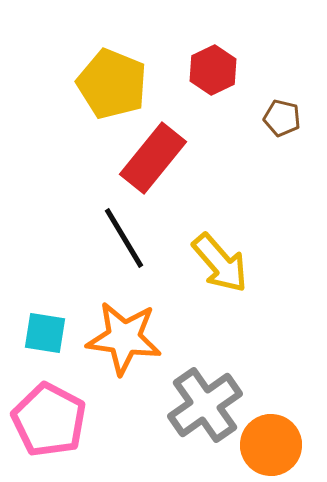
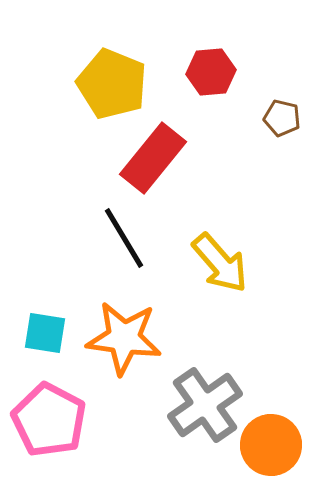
red hexagon: moved 2 px left, 2 px down; rotated 21 degrees clockwise
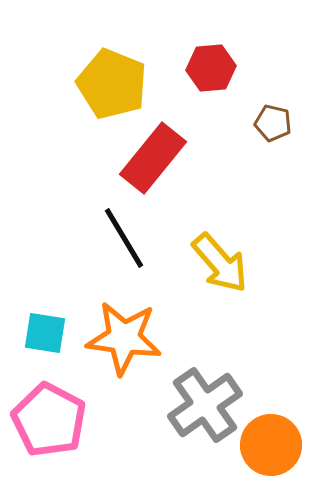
red hexagon: moved 4 px up
brown pentagon: moved 9 px left, 5 px down
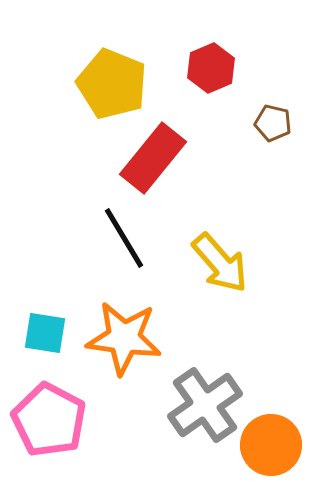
red hexagon: rotated 18 degrees counterclockwise
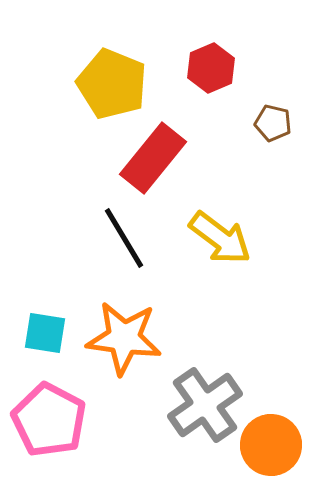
yellow arrow: moved 25 px up; rotated 12 degrees counterclockwise
